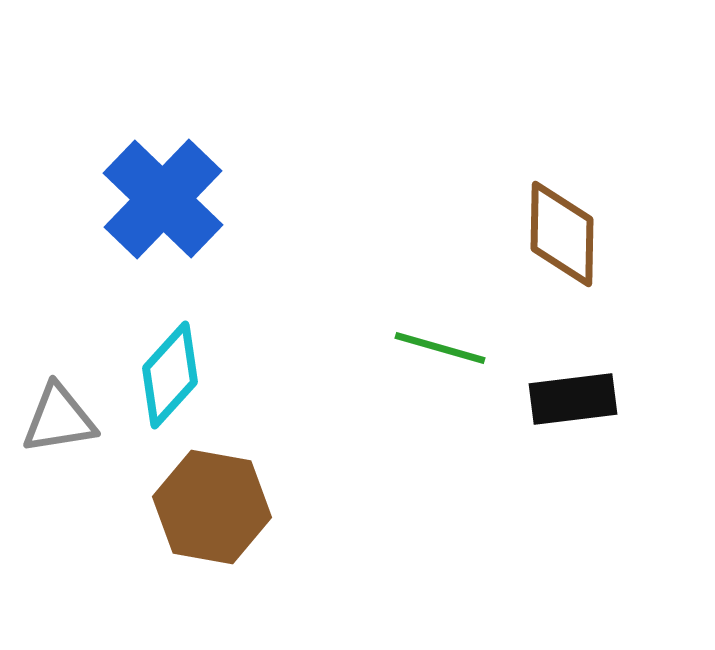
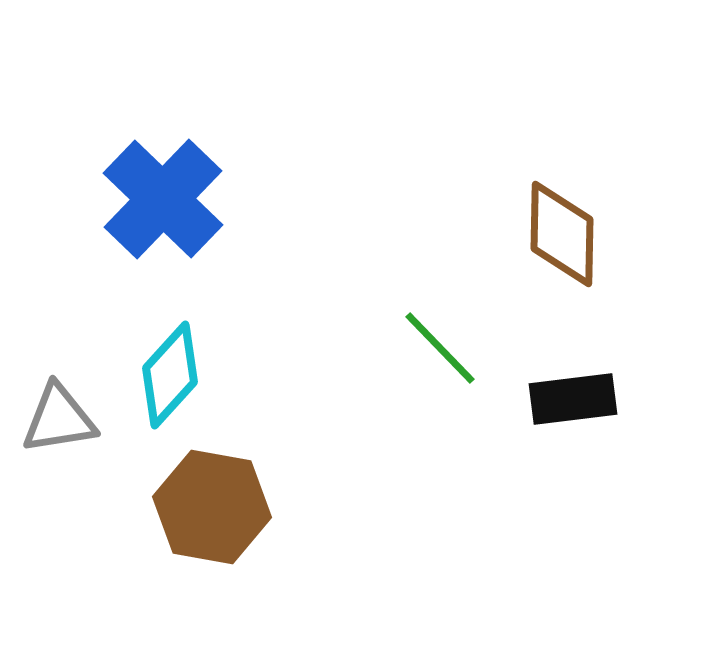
green line: rotated 30 degrees clockwise
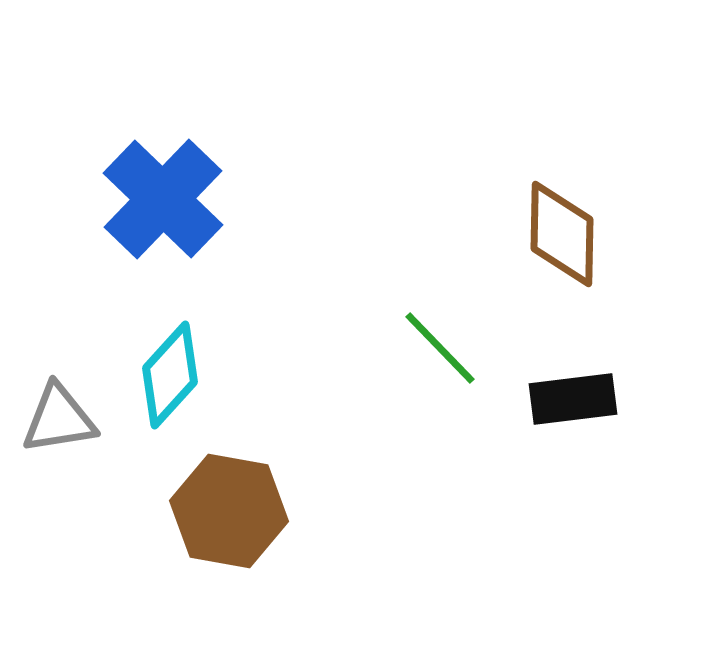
brown hexagon: moved 17 px right, 4 px down
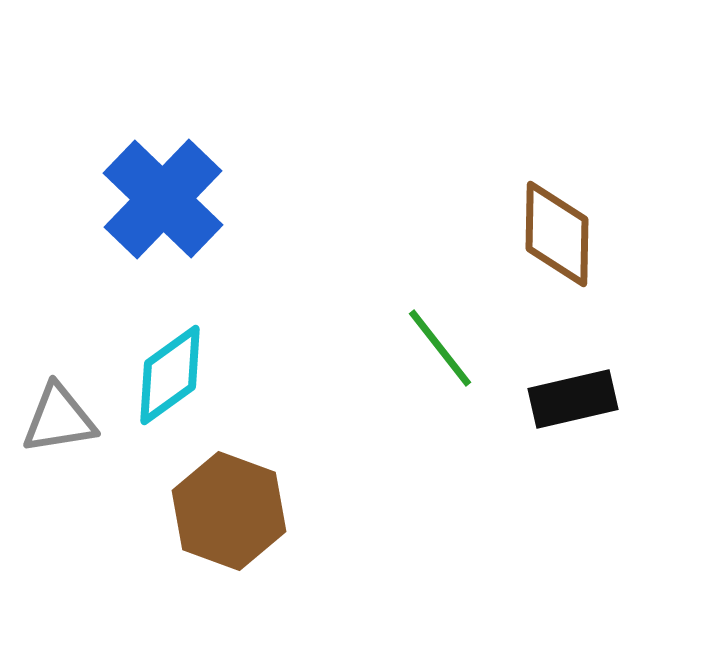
brown diamond: moved 5 px left
green line: rotated 6 degrees clockwise
cyan diamond: rotated 12 degrees clockwise
black rectangle: rotated 6 degrees counterclockwise
brown hexagon: rotated 10 degrees clockwise
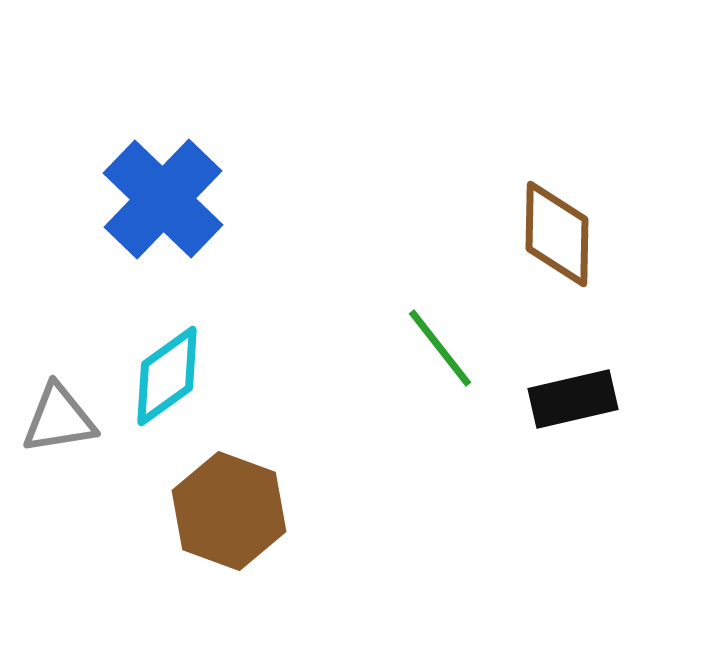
cyan diamond: moved 3 px left, 1 px down
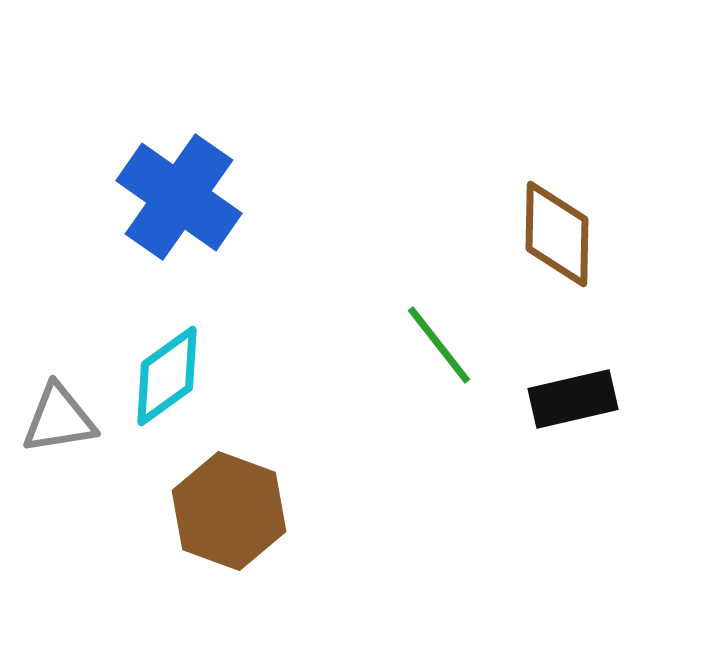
blue cross: moved 16 px right, 2 px up; rotated 9 degrees counterclockwise
green line: moved 1 px left, 3 px up
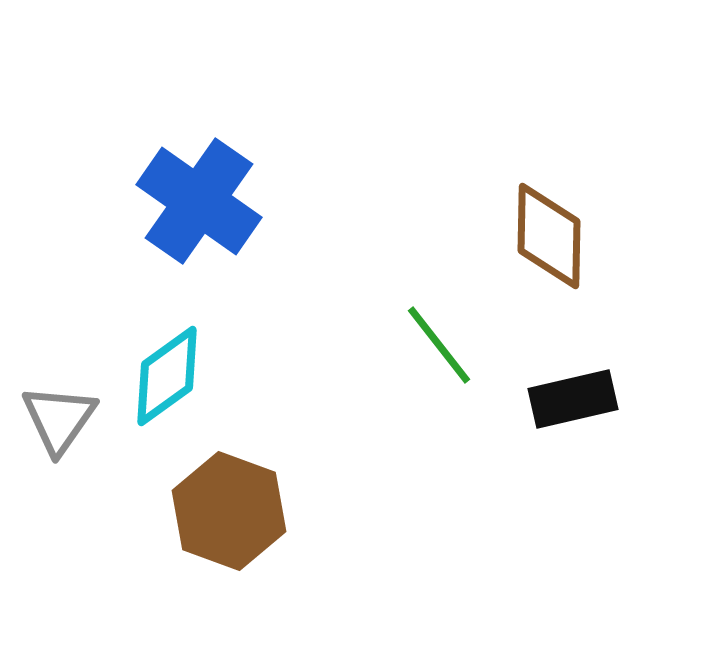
blue cross: moved 20 px right, 4 px down
brown diamond: moved 8 px left, 2 px down
gray triangle: rotated 46 degrees counterclockwise
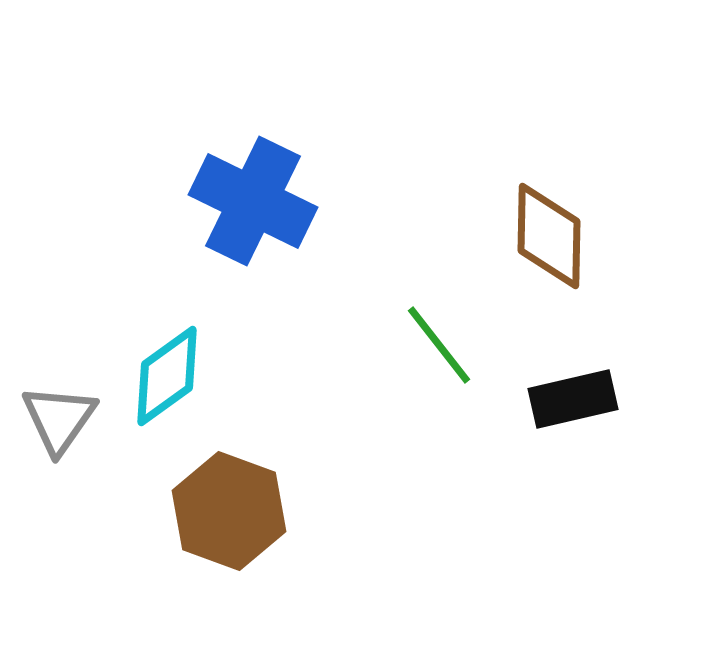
blue cross: moved 54 px right; rotated 9 degrees counterclockwise
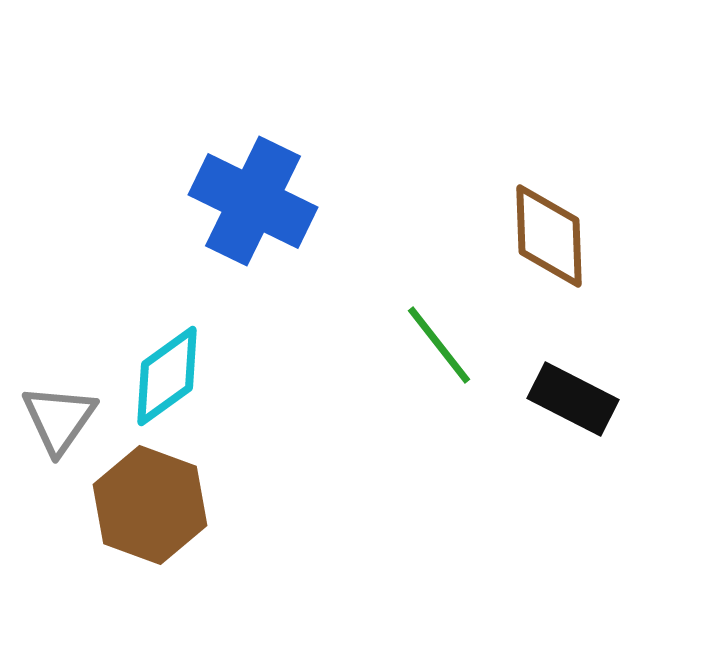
brown diamond: rotated 3 degrees counterclockwise
black rectangle: rotated 40 degrees clockwise
brown hexagon: moved 79 px left, 6 px up
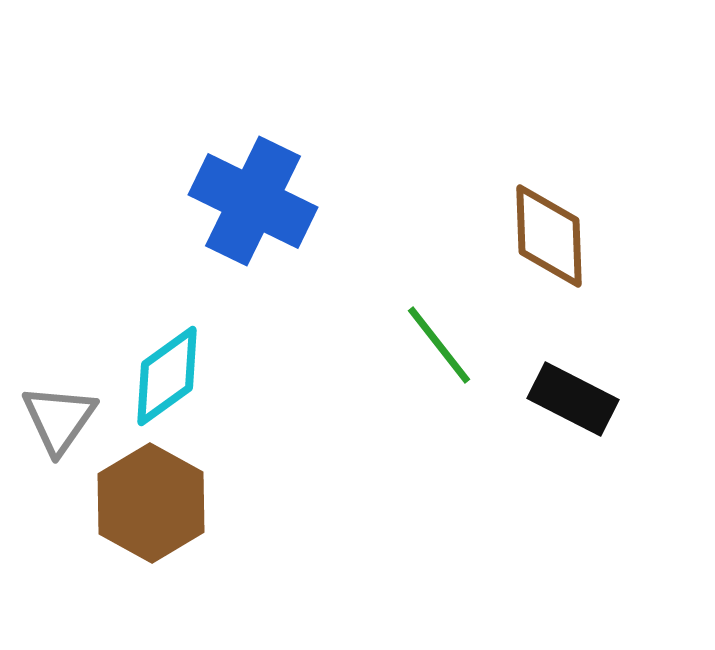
brown hexagon: moved 1 px right, 2 px up; rotated 9 degrees clockwise
